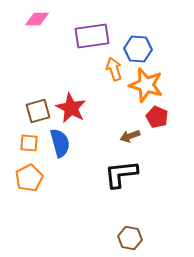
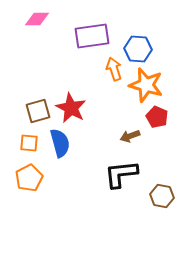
brown hexagon: moved 32 px right, 42 px up
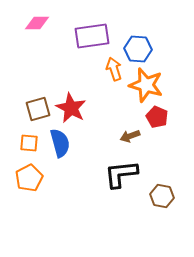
pink diamond: moved 4 px down
brown square: moved 2 px up
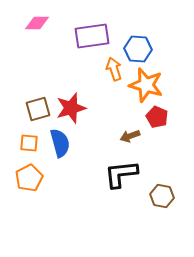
red star: rotated 28 degrees clockwise
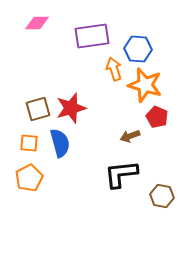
orange star: moved 1 px left
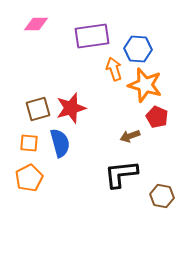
pink diamond: moved 1 px left, 1 px down
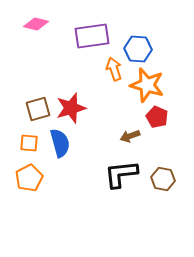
pink diamond: rotated 15 degrees clockwise
orange star: moved 2 px right
brown hexagon: moved 1 px right, 17 px up
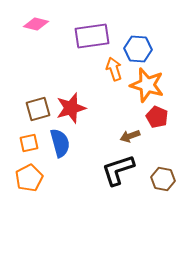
orange square: rotated 18 degrees counterclockwise
black L-shape: moved 3 px left, 4 px up; rotated 12 degrees counterclockwise
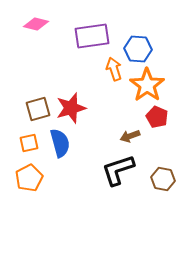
orange star: rotated 20 degrees clockwise
